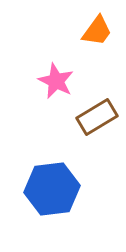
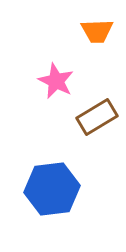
orange trapezoid: rotated 52 degrees clockwise
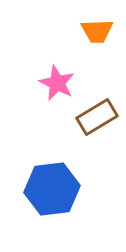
pink star: moved 1 px right, 2 px down
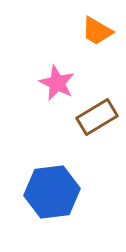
orange trapezoid: rotated 32 degrees clockwise
blue hexagon: moved 3 px down
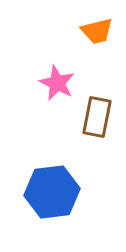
orange trapezoid: rotated 44 degrees counterclockwise
brown rectangle: rotated 48 degrees counterclockwise
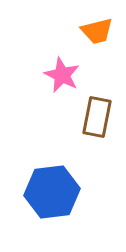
pink star: moved 5 px right, 8 px up
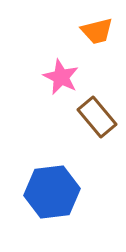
pink star: moved 1 px left, 2 px down
brown rectangle: rotated 51 degrees counterclockwise
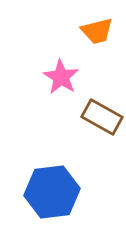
pink star: rotated 6 degrees clockwise
brown rectangle: moved 5 px right; rotated 21 degrees counterclockwise
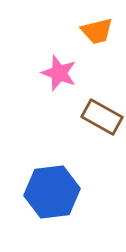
pink star: moved 2 px left, 4 px up; rotated 12 degrees counterclockwise
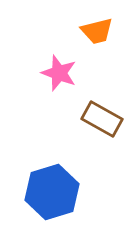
brown rectangle: moved 2 px down
blue hexagon: rotated 10 degrees counterclockwise
